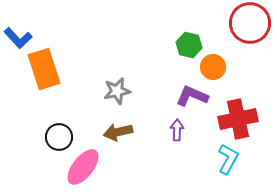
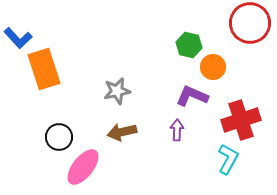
red cross: moved 3 px right, 1 px down; rotated 6 degrees counterclockwise
brown arrow: moved 4 px right
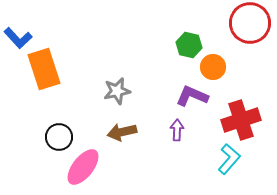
cyan L-shape: moved 1 px right; rotated 12 degrees clockwise
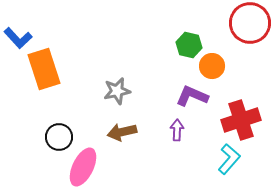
orange circle: moved 1 px left, 1 px up
pink ellipse: rotated 12 degrees counterclockwise
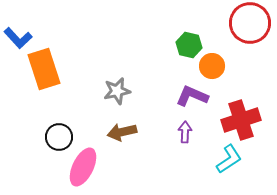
purple arrow: moved 8 px right, 2 px down
cyan L-shape: rotated 16 degrees clockwise
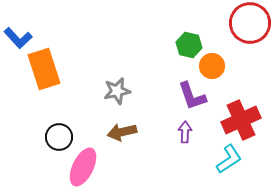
purple L-shape: rotated 132 degrees counterclockwise
red cross: rotated 6 degrees counterclockwise
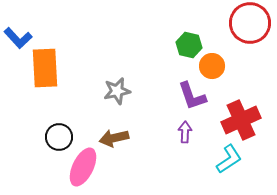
orange rectangle: moved 1 px right, 1 px up; rotated 15 degrees clockwise
brown arrow: moved 8 px left, 6 px down
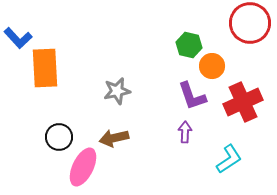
red cross: moved 2 px right, 18 px up
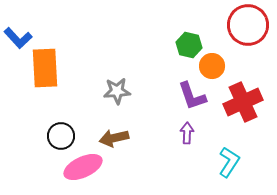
red circle: moved 2 px left, 2 px down
gray star: rotated 8 degrees clockwise
purple arrow: moved 2 px right, 1 px down
black circle: moved 2 px right, 1 px up
cyan L-shape: moved 3 px down; rotated 24 degrees counterclockwise
pink ellipse: rotated 39 degrees clockwise
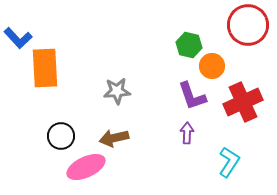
pink ellipse: moved 3 px right
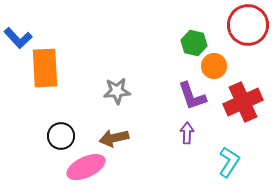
green hexagon: moved 5 px right, 2 px up
orange circle: moved 2 px right
